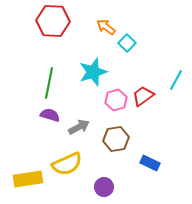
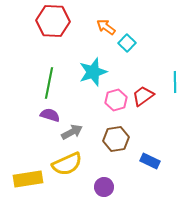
cyan line: moved 1 px left, 2 px down; rotated 30 degrees counterclockwise
gray arrow: moved 7 px left, 5 px down
blue rectangle: moved 2 px up
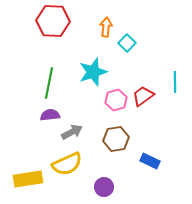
orange arrow: rotated 60 degrees clockwise
purple semicircle: rotated 24 degrees counterclockwise
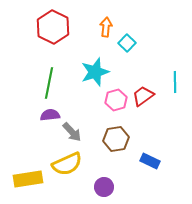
red hexagon: moved 6 px down; rotated 24 degrees clockwise
cyan star: moved 2 px right
gray arrow: rotated 75 degrees clockwise
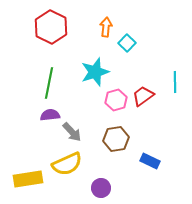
red hexagon: moved 2 px left
purple circle: moved 3 px left, 1 px down
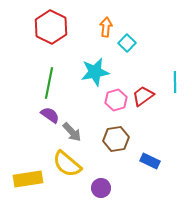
cyan star: rotated 8 degrees clockwise
purple semicircle: rotated 42 degrees clockwise
yellow semicircle: rotated 64 degrees clockwise
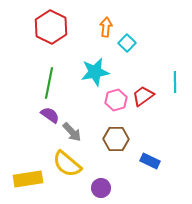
brown hexagon: rotated 10 degrees clockwise
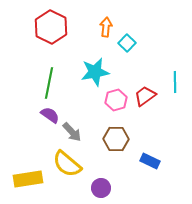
red trapezoid: moved 2 px right
